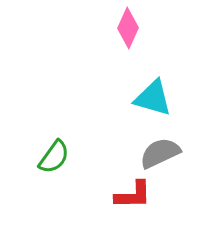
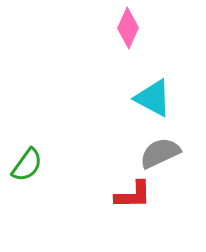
cyan triangle: rotated 12 degrees clockwise
green semicircle: moved 27 px left, 8 px down
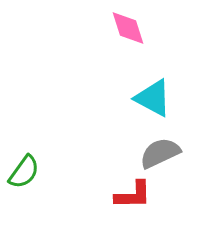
pink diamond: rotated 42 degrees counterclockwise
green semicircle: moved 3 px left, 7 px down
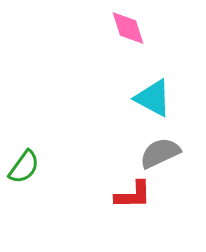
green semicircle: moved 5 px up
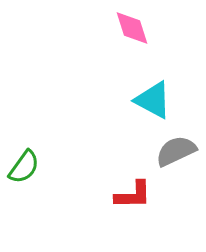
pink diamond: moved 4 px right
cyan triangle: moved 2 px down
gray semicircle: moved 16 px right, 2 px up
